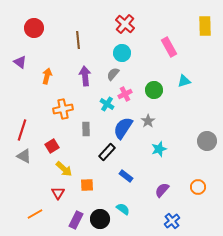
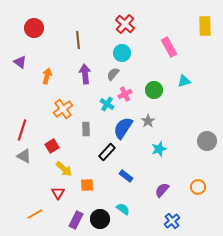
purple arrow: moved 2 px up
orange cross: rotated 24 degrees counterclockwise
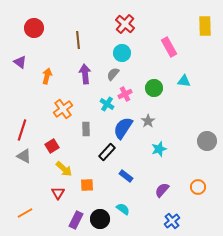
cyan triangle: rotated 24 degrees clockwise
green circle: moved 2 px up
orange line: moved 10 px left, 1 px up
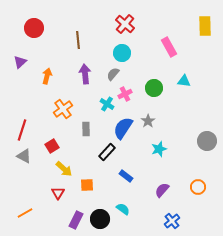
purple triangle: rotated 40 degrees clockwise
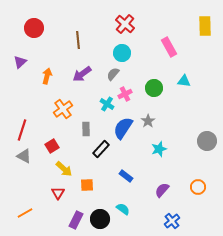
purple arrow: moved 3 px left; rotated 120 degrees counterclockwise
black rectangle: moved 6 px left, 3 px up
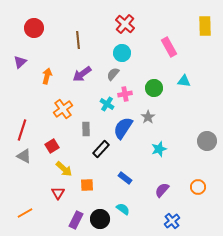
pink cross: rotated 16 degrees clockwise
gray star: moved 4 px up
blue rectangle: moved 1 px left, 2 px down
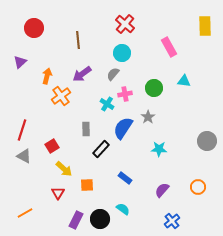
orange cross: moved 2 px left, 13 px up
cyan star: rotated 21 degrees clockwise
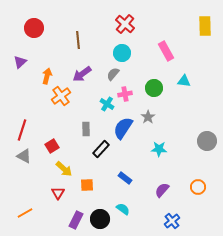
pink rectangle: moved 3 px left, 4 px down
